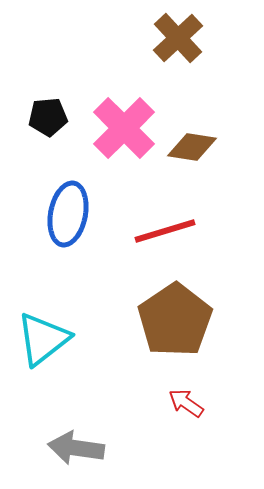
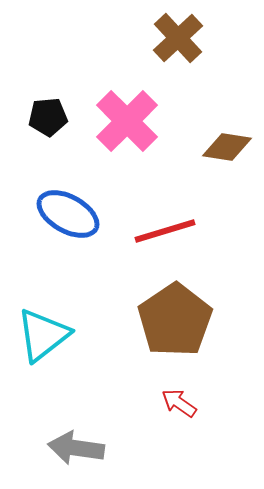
pink cross: moved 3 px right, 7 px up
brown diamond: moved 35 px right
blue ellipse: rotated 72 degrees counterclockwise
cyan triangle: moved 4 px up
red arrow: moved 7 px left
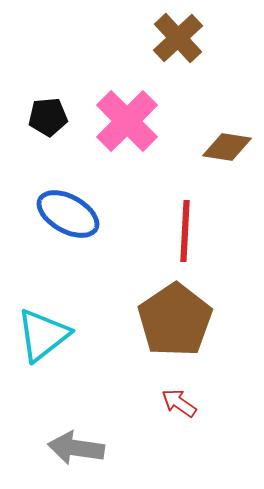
red line: moved 20 px right; rotated 70 degrees counterclockwise
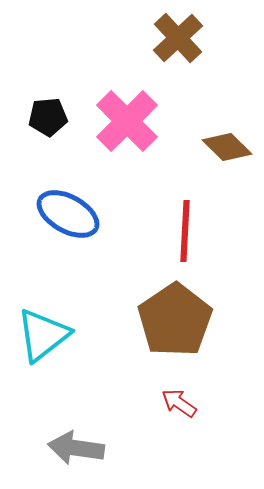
brown diamond: rotated 36 degrees clockwise
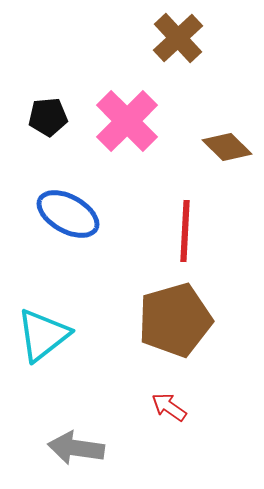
brown pentagon: rotated 18 degrees clockwise
red arrow: moved 10 px left, 4 px down
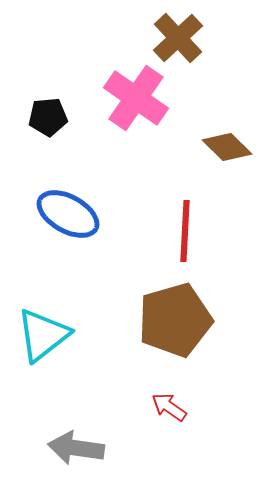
pink cross: moved 9 px right, 23 px up; rotated 10 degrees counterclockwise
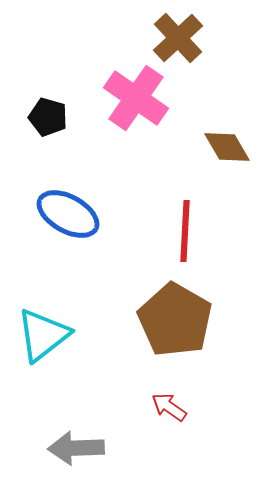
black pentagon: rotated 21 degrees clockwise
brown diamond: rotated 15 degrees clockwise
brown pentagon: rotated 26 degrees counterclockwise
gray arrow: rotated 10 degrees counterclockwise
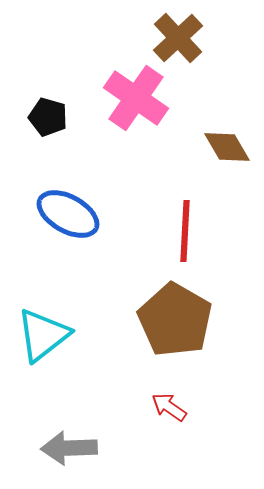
gray arrow: moved 7 px left
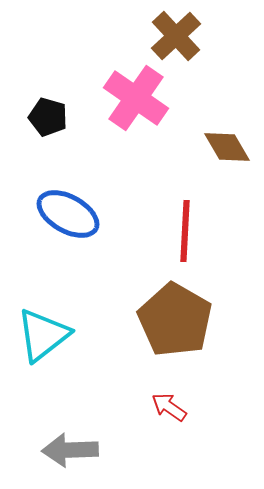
brown cross: moved 2 px left, 2 px up
gray arrow: moved 1 px right, 2 px down
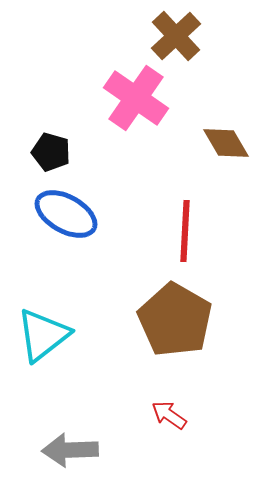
black pentagon: moved 3 px right, 35 px down
brown diamond: moved 1 px left, 4 px up
blue ellipse: moved 2 px left
red arrow: moved 8 px down
